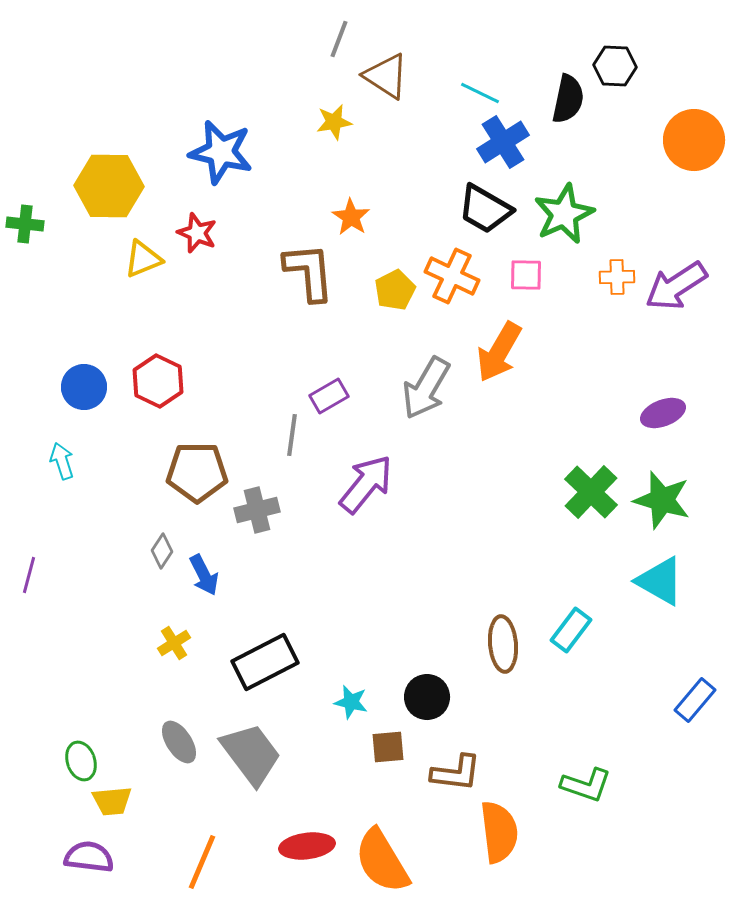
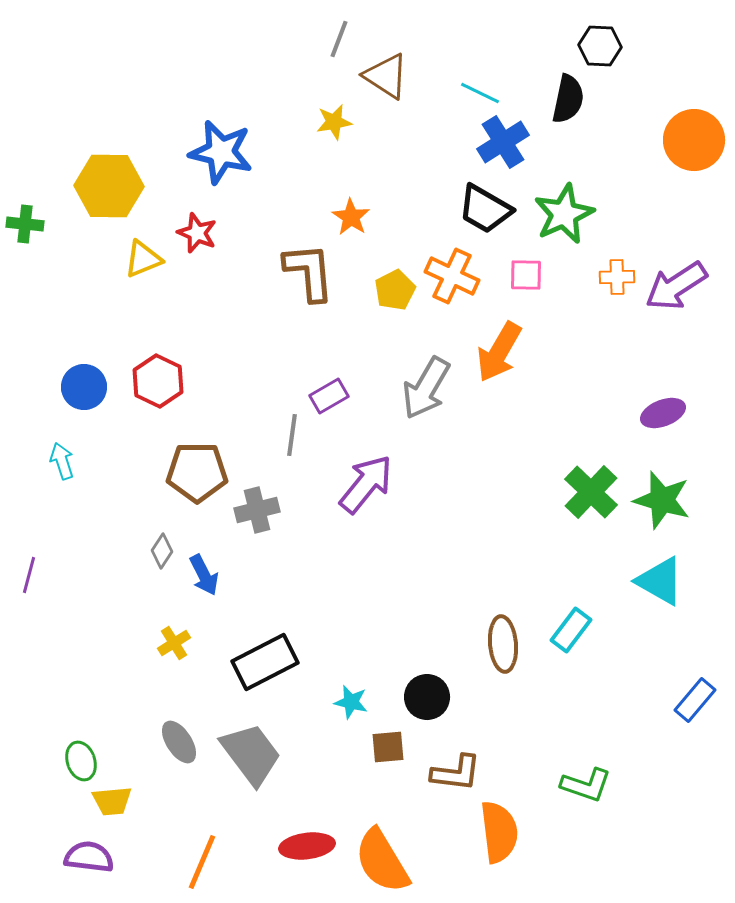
black hexagon at (615, 66): moved 15 px left, 20 px up
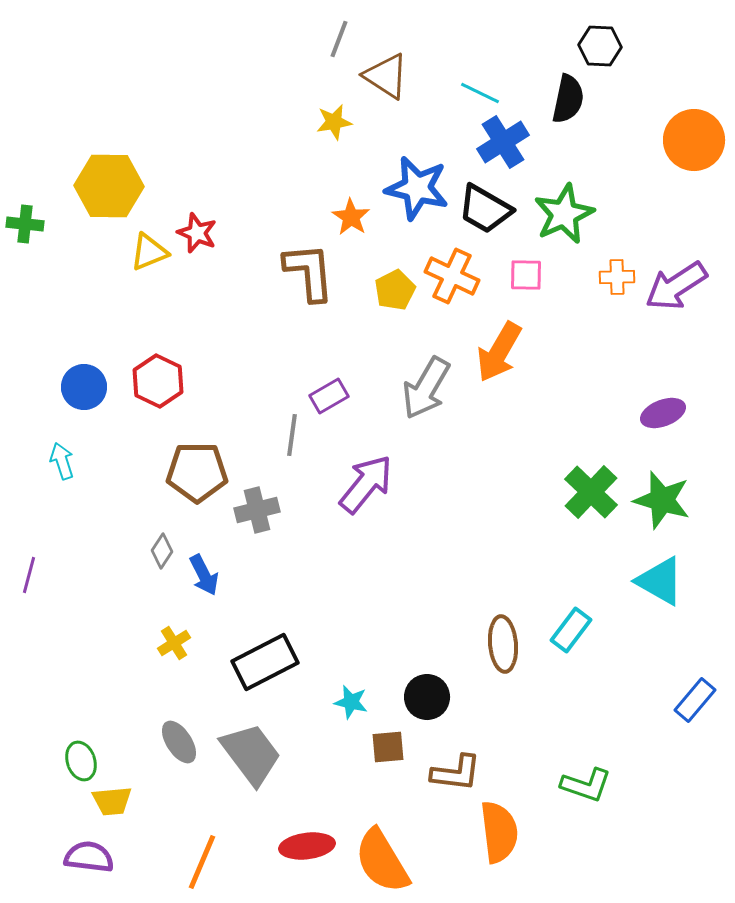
blue star at (221, 152): moved 196 px right, 36 px down
yellow triangle at (143, 259): moved 6 px right, 7 px up
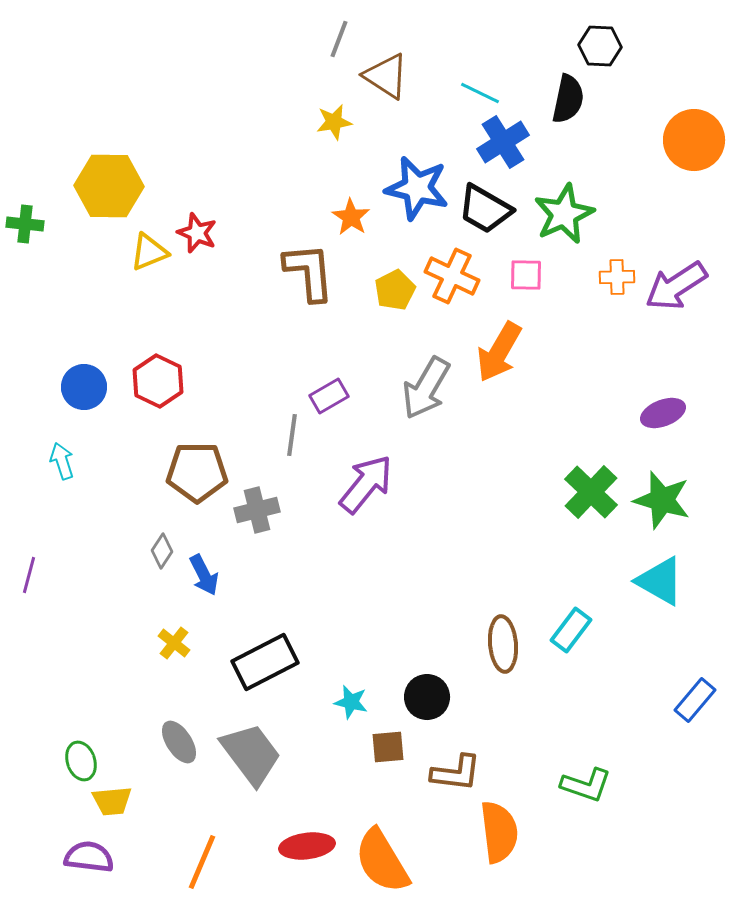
yellow cross at (174, 643): rotated 20 degrees counterclockwise
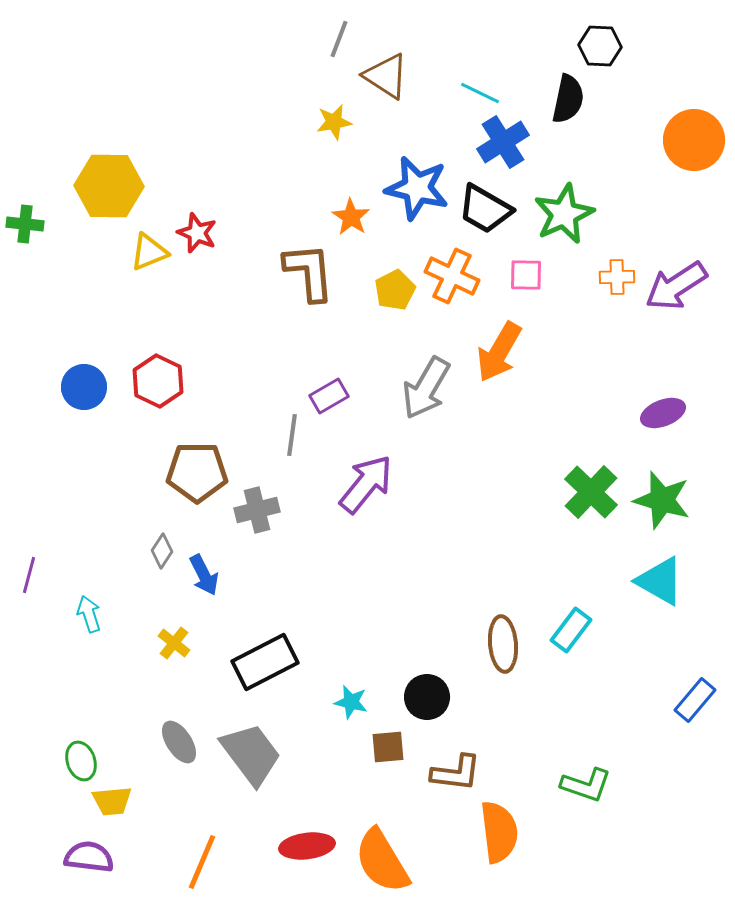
cyan arrow at (62, 461): moved 27 px right, 153 px down
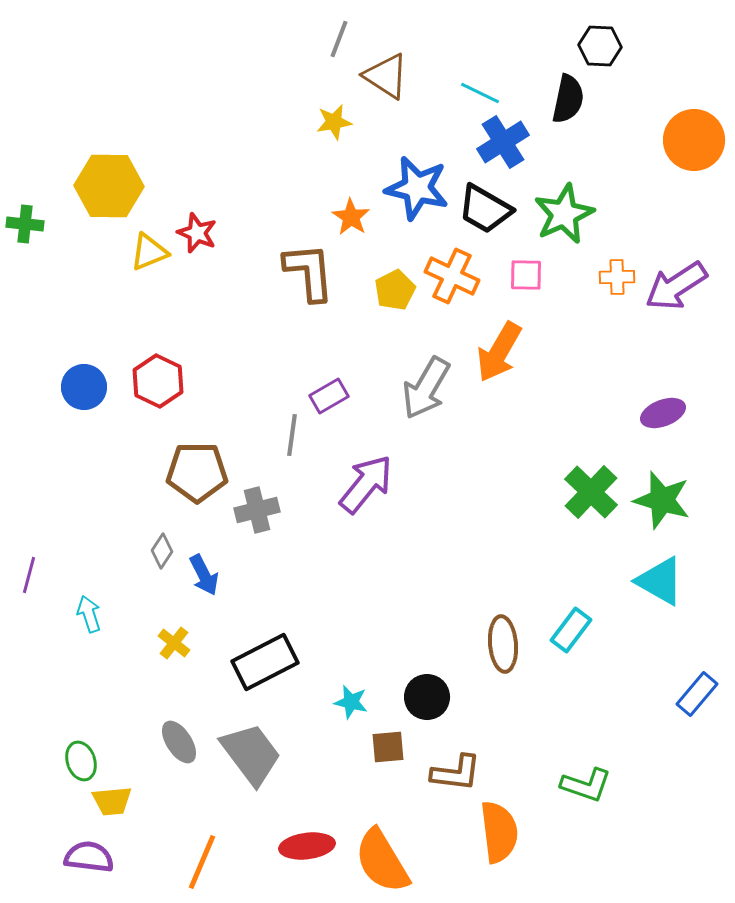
blue rectangle at (695, 700): moved 2 px right, 6 px up
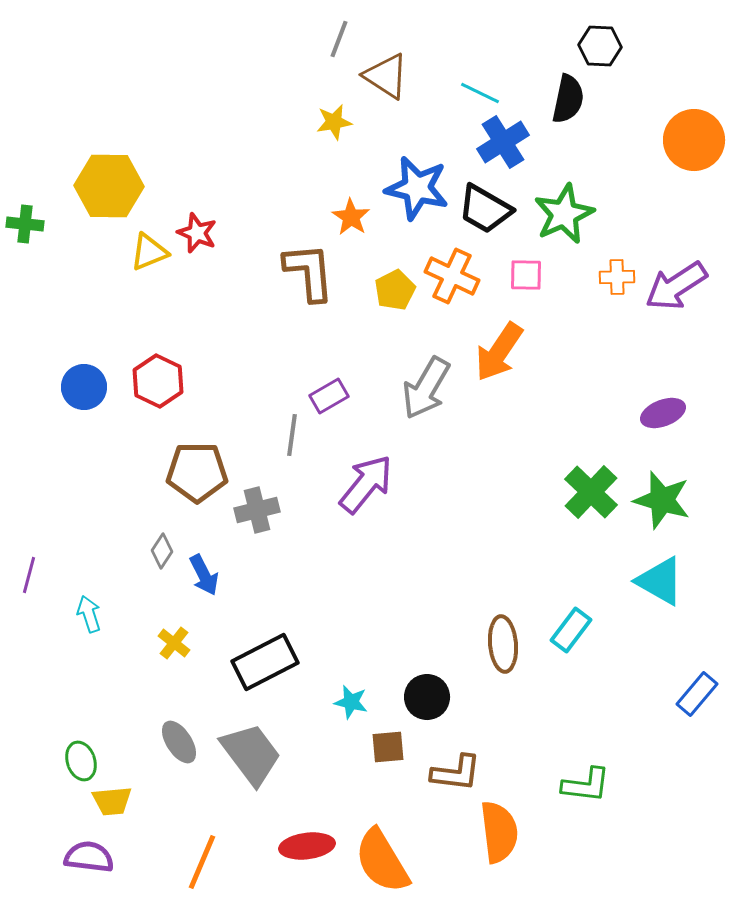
orange arrow at (499, 352): rotated 4 degrees clockwise
green L-shape at (586, 785): rotated 12 degrees counterclockwise
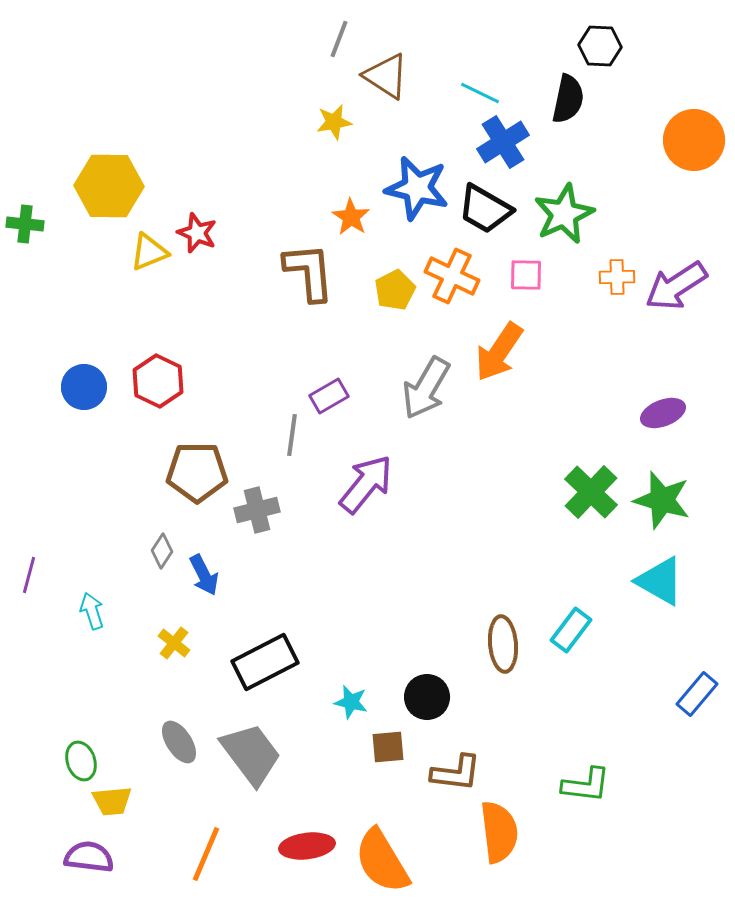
cyan arrow at (89, 614): moved 3 px right, 3 px up
orange line at (202, 862): moved 4 px right, 8 px up
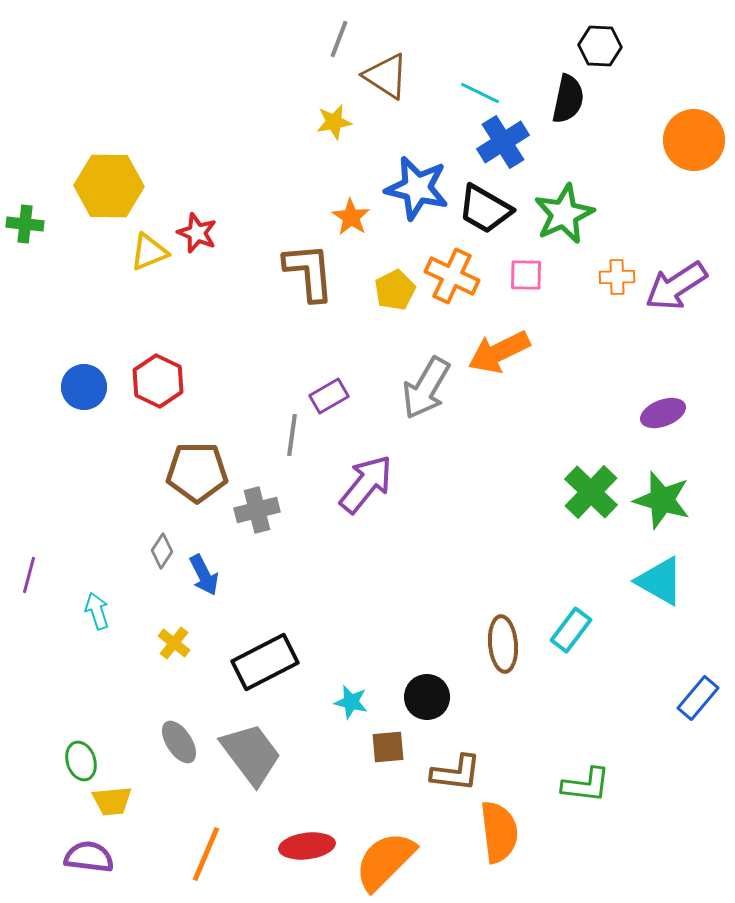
orange arrow at (499, 352): rotated 30 degrees clockwise
cyan arrow at (92, 611): moved 5 px right
blue rectangle at (697, 694): moved 1 px right, 4 px down
orange semicircle at (382, 861): moved 3 px right; rotated 76 degrees clockwise
